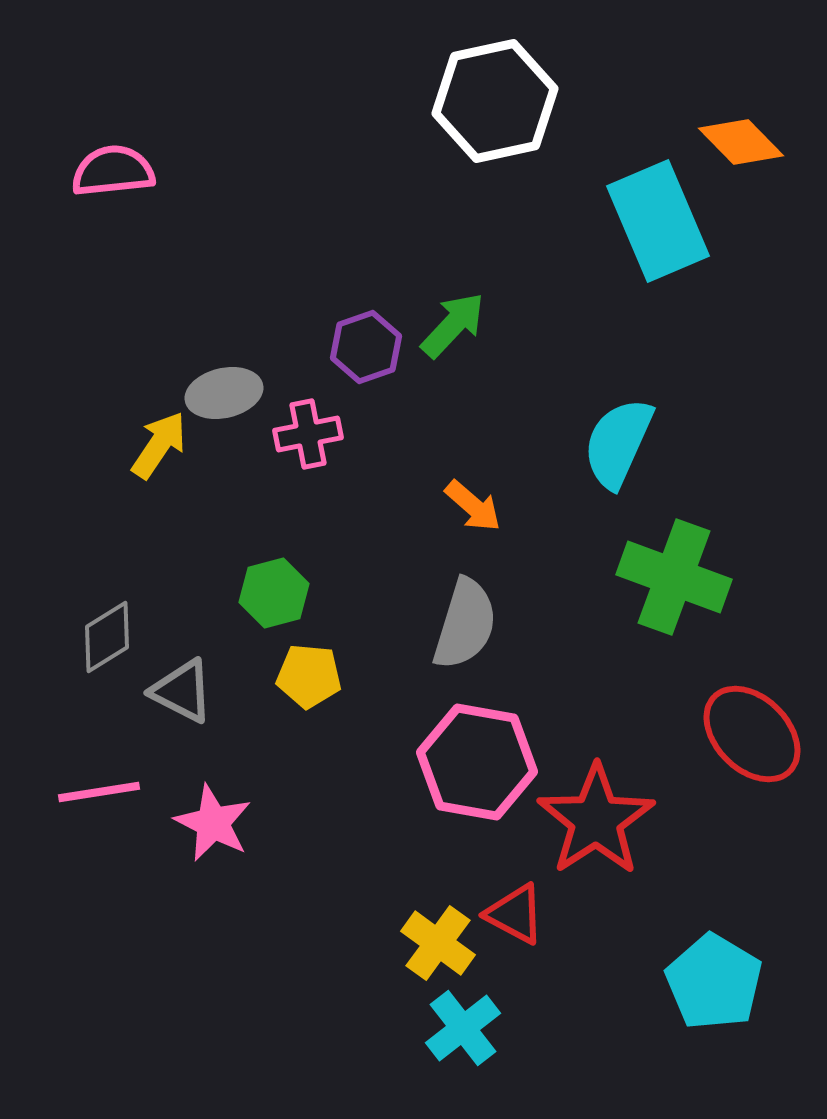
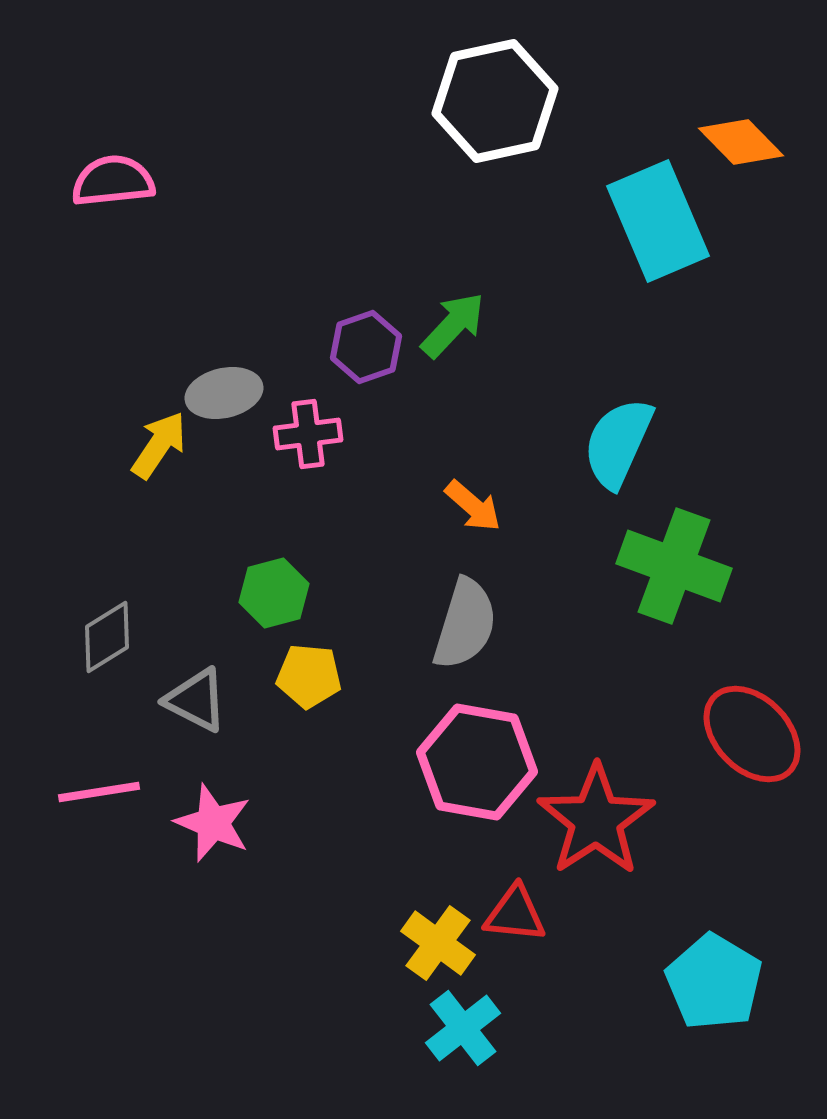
pink semicircle: moved 10 px down
pink cross: rotated 4 degrees clockwise
green cross: moved 11 px up
gray triangle: moved 14 px right, 9 px down
pink star: rotated 4 degrees counterclockwise
red triangle: rotated 22 degrees counterclockwise
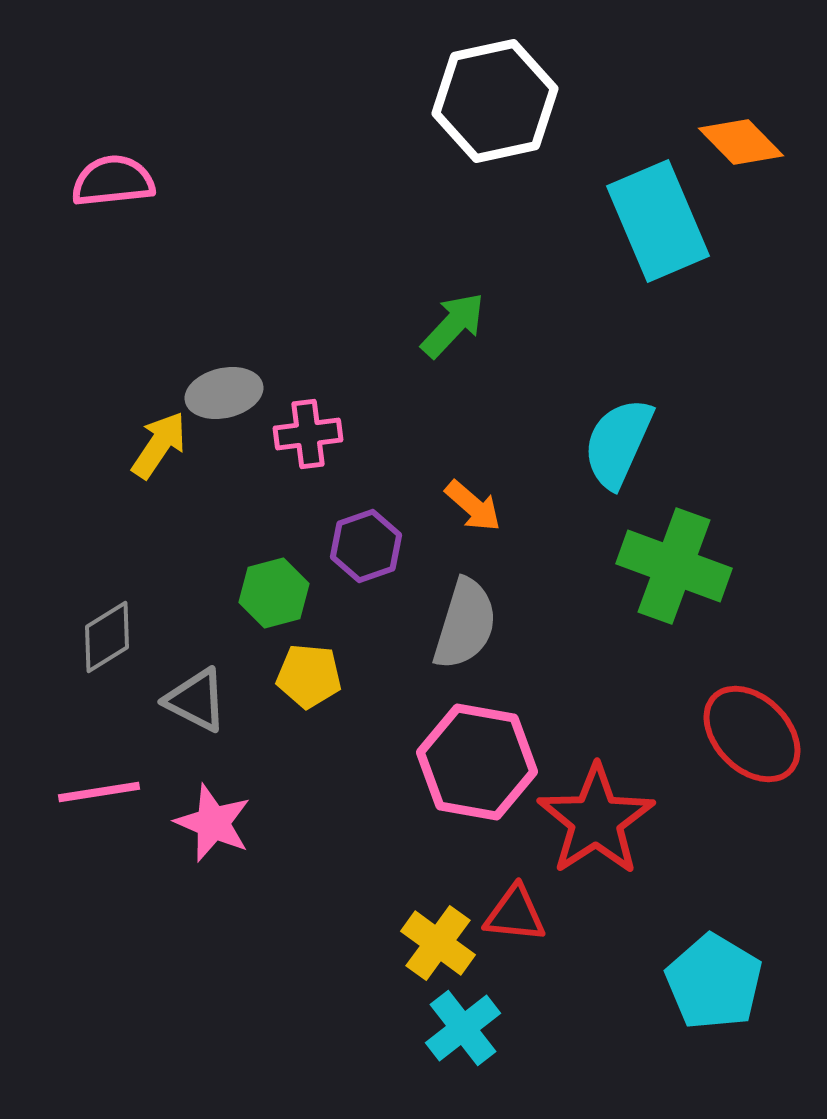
purple hexagon: moved 199 px down
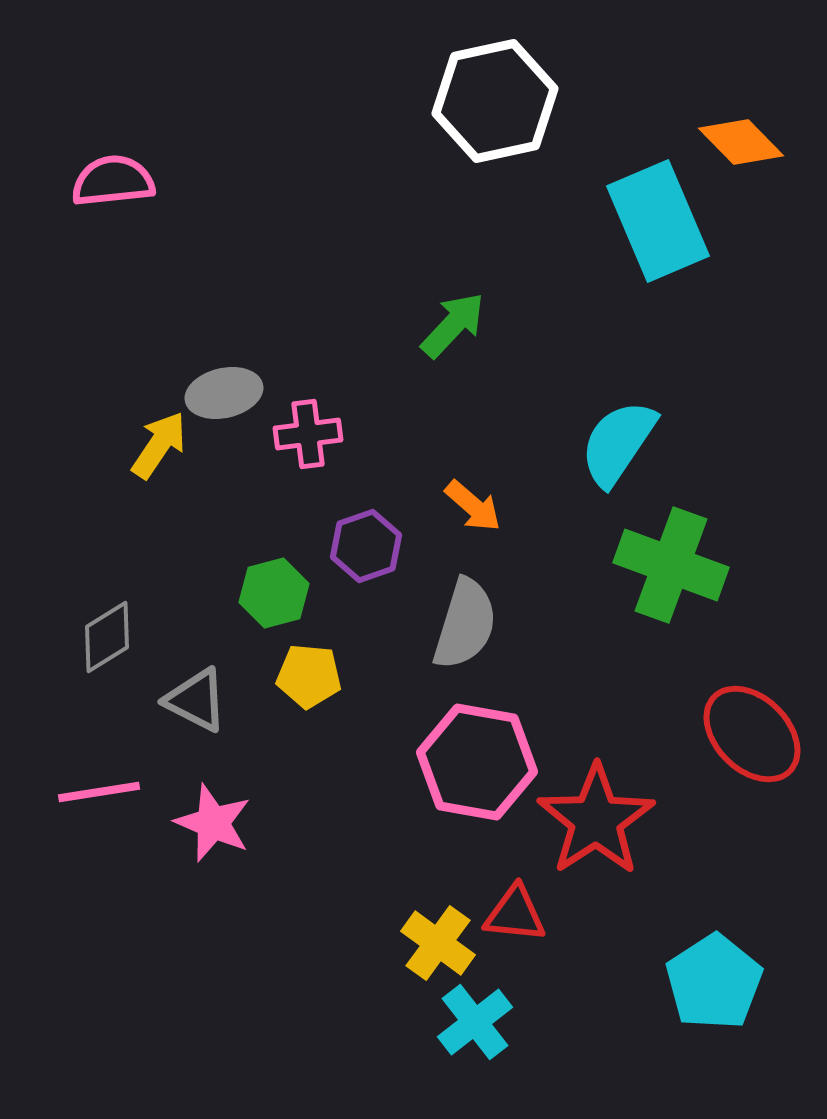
cyan semicircle: rotated 10 degrees clockwise
green cross: moved 3 px left, 1 px up
cyan pentagon: rotated 8 degrees clockwise
cyan cross: moved 12 px right, 6 px up
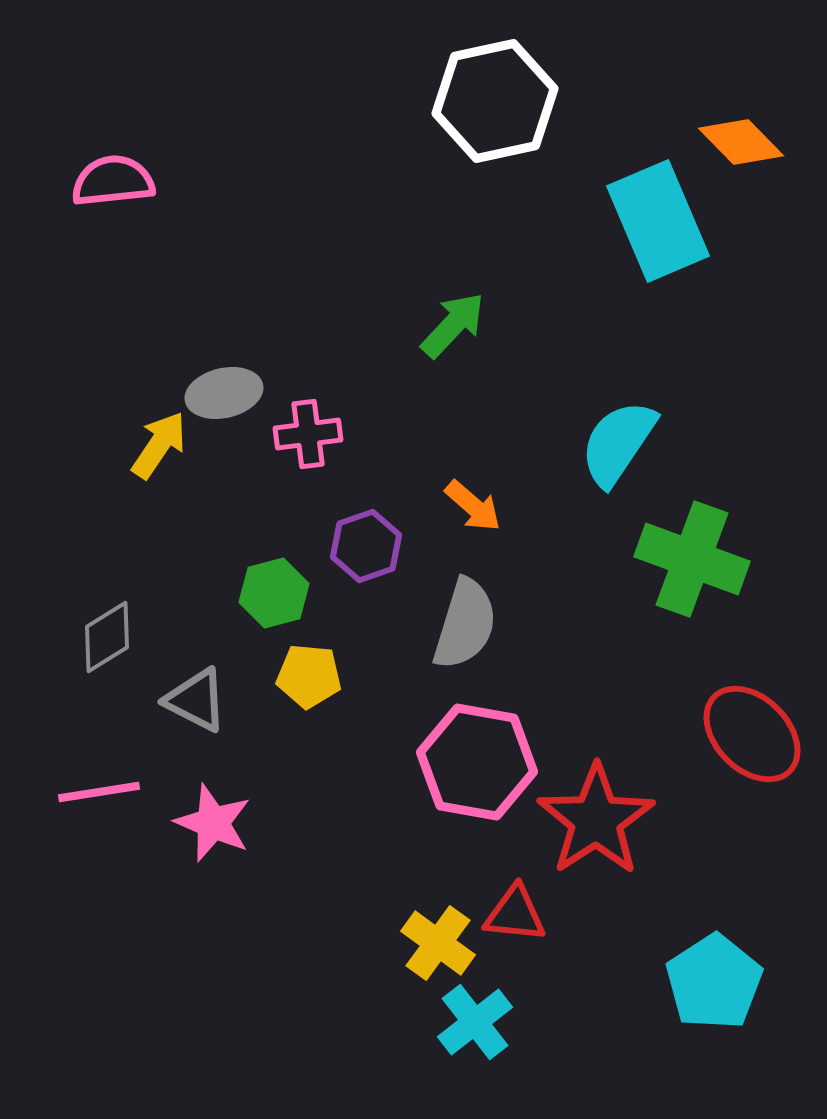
green cross: moved 21 px right, 6 px up
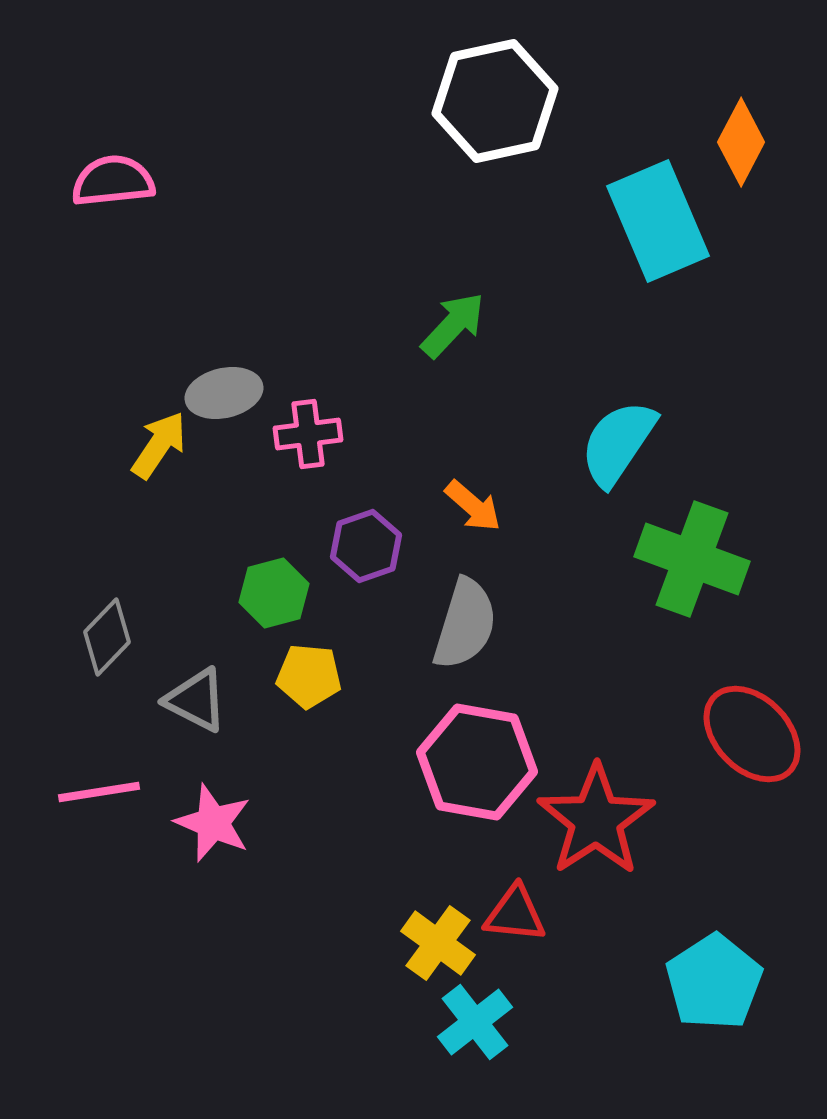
orange diamond: rotated 72 degrees clockwise
gray diamond: rotated 14 degrees counterclockwise
